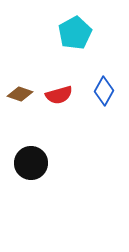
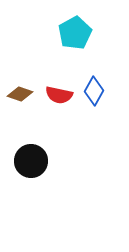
blue diamond: moved 10 px left
red semicircle: rotated 28 degrees clockwise
black circle: moved 2 px up
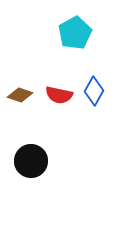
brown diamond: moved 1 px down
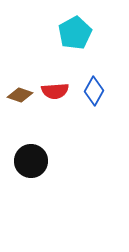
red semicircle: moved 4 px left, 4 px up; rotated 16 degrees counterclockwise
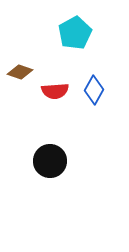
blue diamond: moved 1 px up
brown diamond: moved 23 px up
black circle: moved 19 px right
